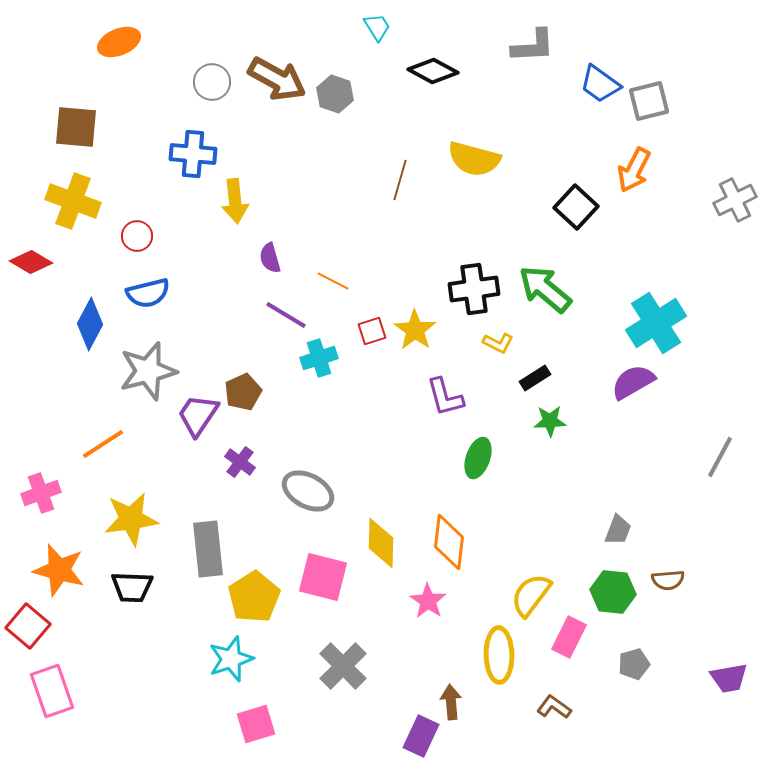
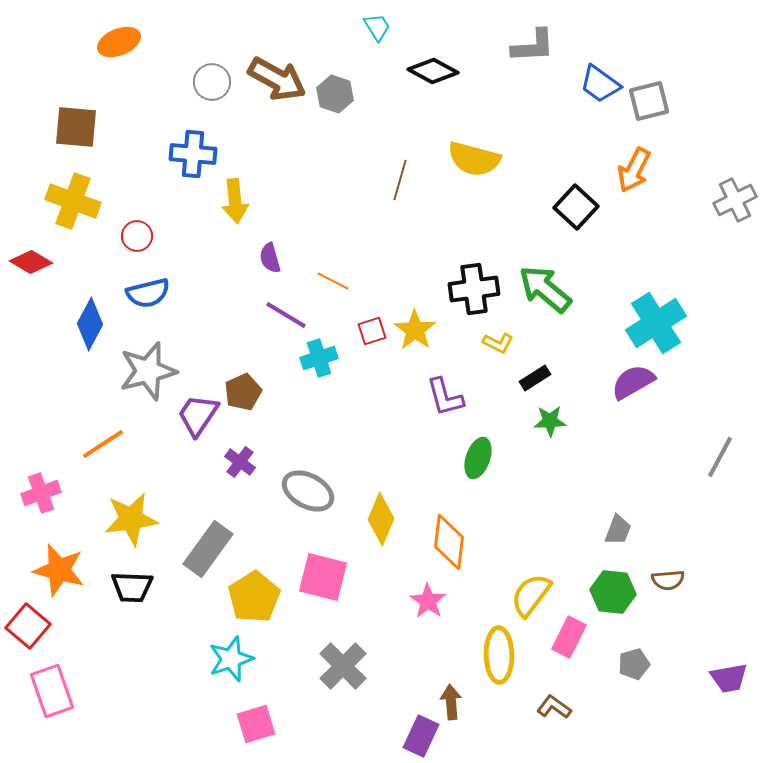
yellow diamond at (381, 543): moved 24 px up; rotated 21 degrees clockwise
gray rectangle at (208, 549): rotated 42 degrees clockwise
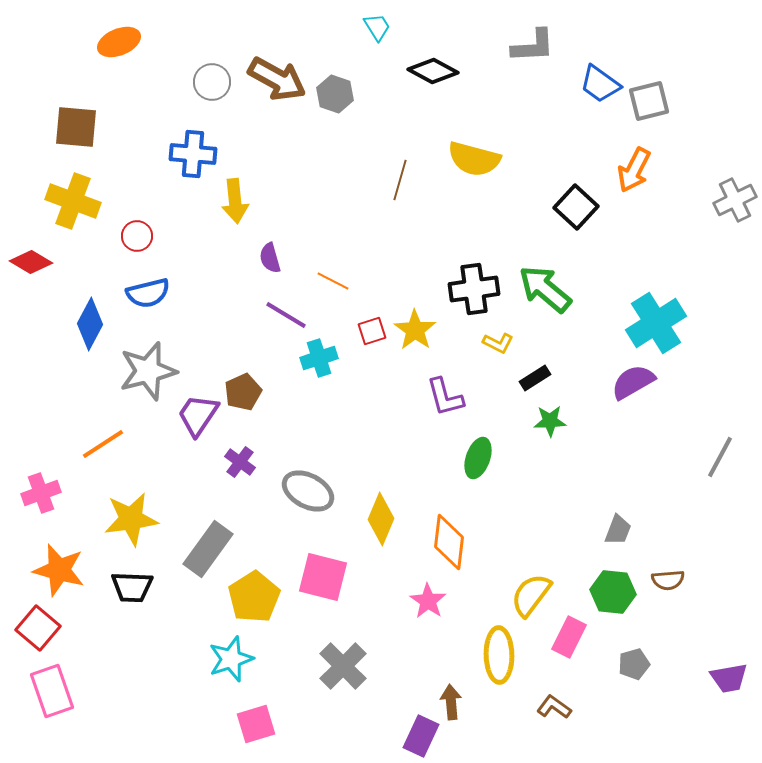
red square at (28, 626): moved 10 px right, 2 px down
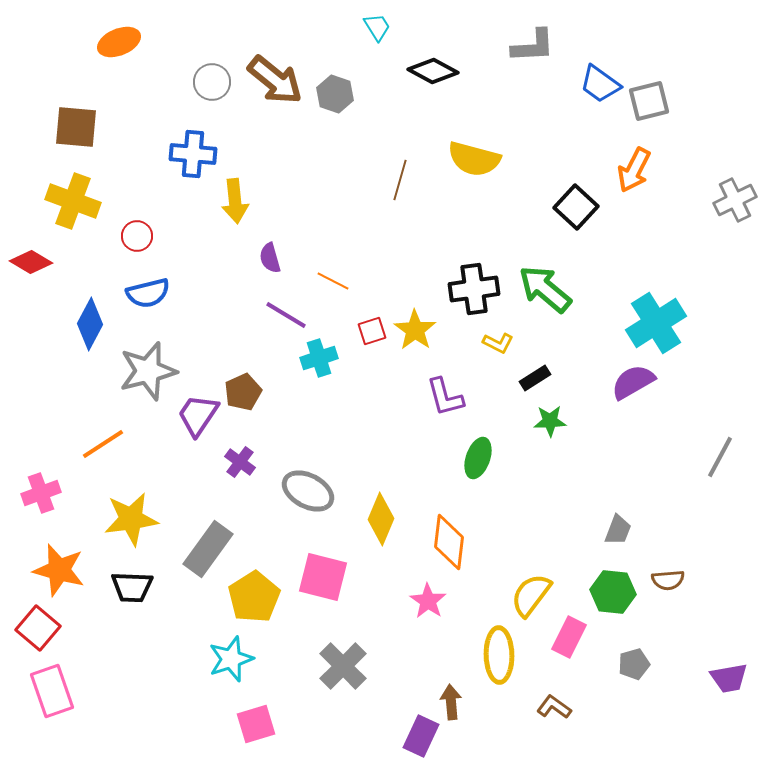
brown arrow at (277, 79): moved 2 px left, 1 px down; rotated 10 degrees clockwise
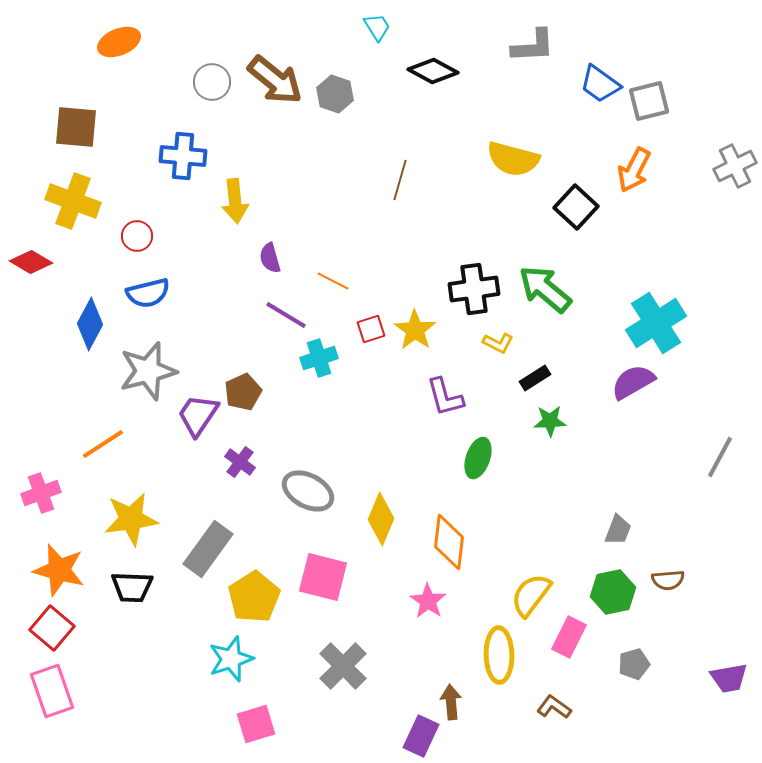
blue cross at (193, 154): moved 10 px left, 2 px down
yellow semicircle at (474, 159): moved 39 px right
gray cross at (735, 200): moved 34 px up
red square at (372, 331): moved 1 px left, 2 px up
green hexagon at (613, 592): rotated 18 degrees counterclockwise
red square at (38, 628): moved 14 px right
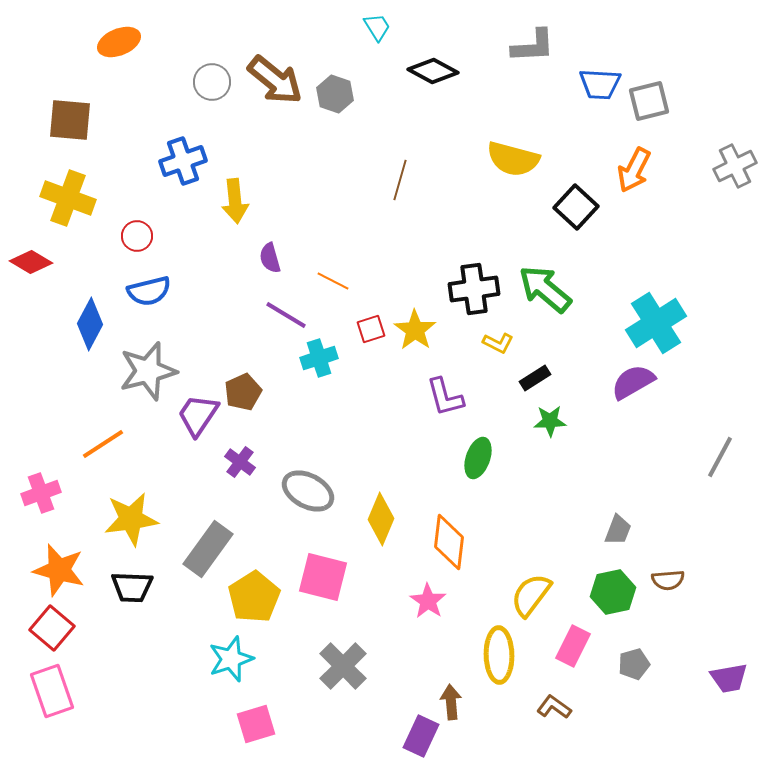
blue trapezoid at (600, 84): rotated 33 degrees counterclockwise
brown square at (76, 127): moved 6 px left, 7 px up
blue cross at (183, 156): moved 5 px down; rotated 24 degrees counterclockwise
yellow cross at (73, 201): moved 5 px left, 3 px up
blue semicircle at (148, 293): moved 1 px right, 2 px up
pink rectangle at (569, 637): moved 4 px right, 9 px down
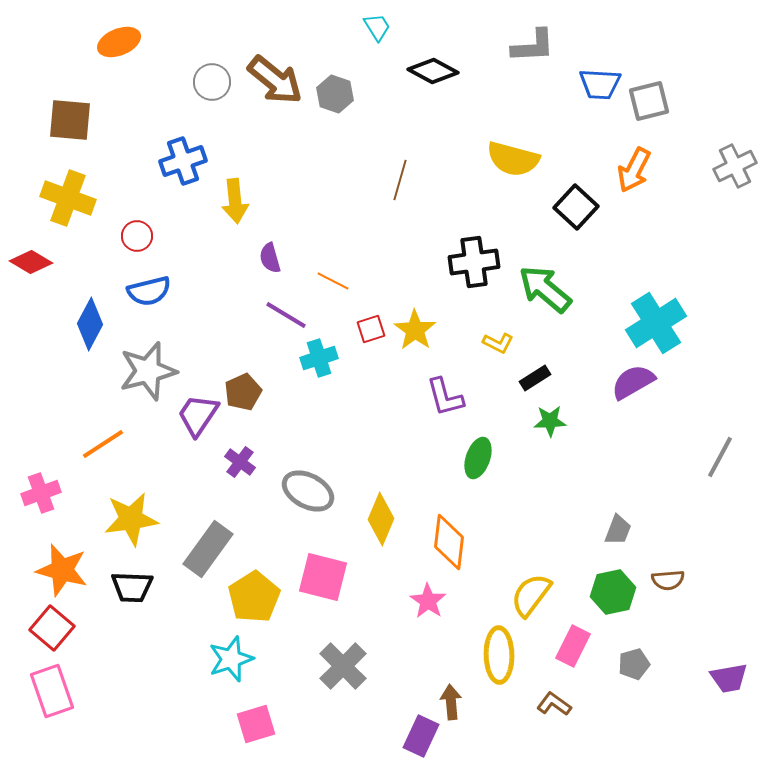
black cross at (474, 289): moved 27 px up
orange star at (59, 570): moved 3 px right
brown L-shape at (554, 707): moved 3 px up
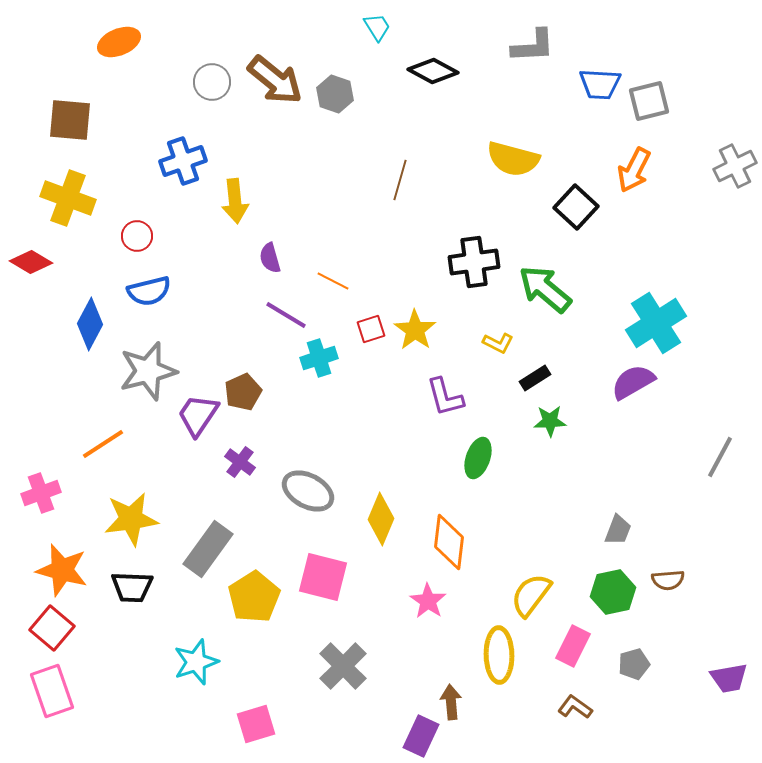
cyan star at (231, 659): moved 35 px left, 3 px down
brown L-shape at (554, 704): moved 21 px right, 3 px down
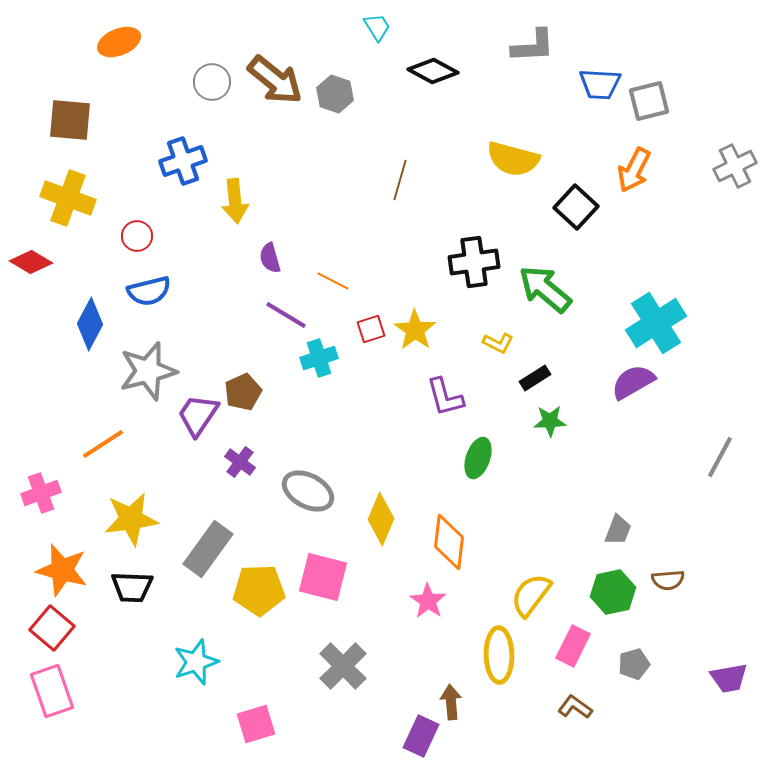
yellow pentagon at (254, 597): moved 5 px right, 7 px up; rotated 30 degrees clockwise
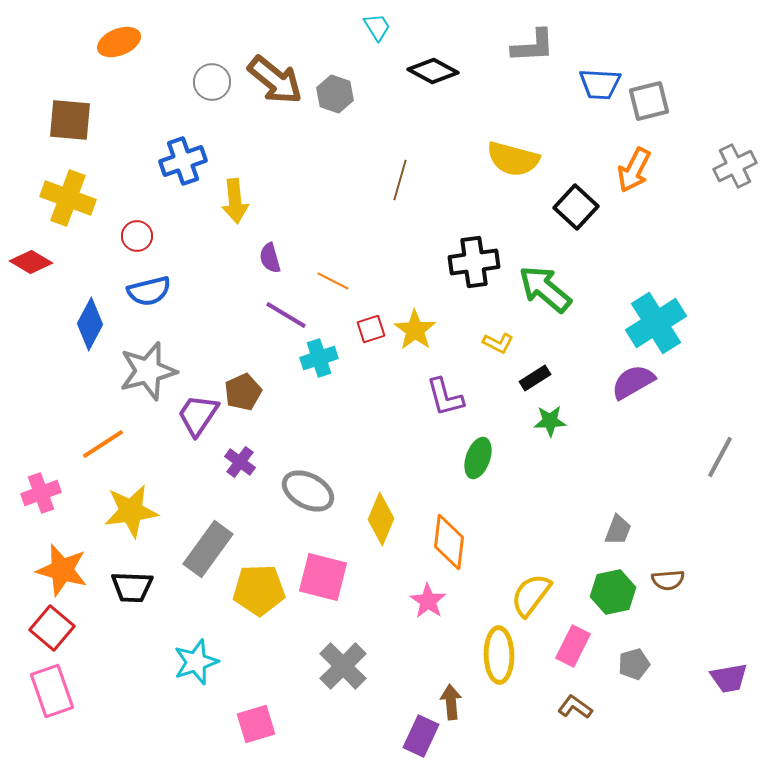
yellow star at (131, 519): moved 8 px up
